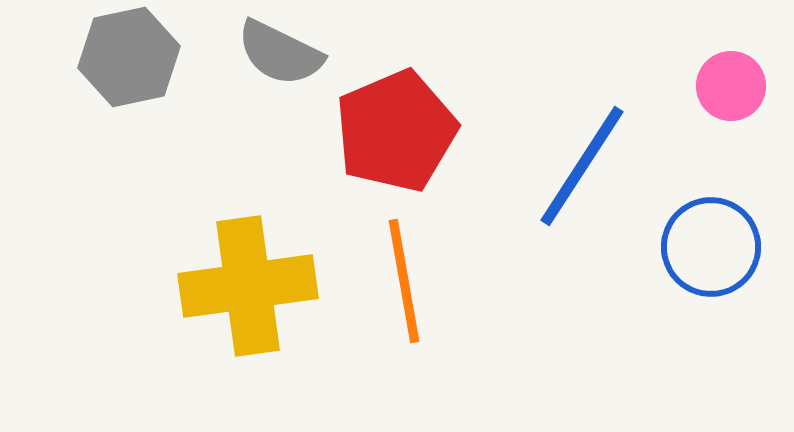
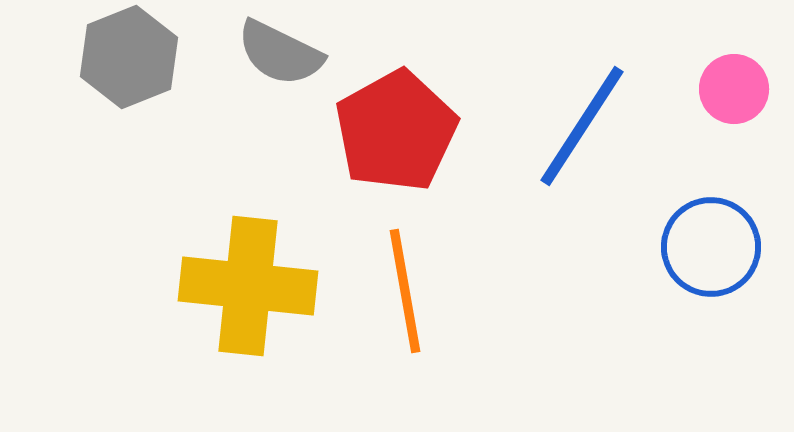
gray hexagon: rotated 10 degrees counterclockwise
pink circle: moved 3 px right, 3 px down
red pentagon: rotated 6 degrees counterclockwise
blue line: moved 40 px up
orange line: moved 1 px right, 10 px down
yellow cross: rotated 14 degrees clockwise
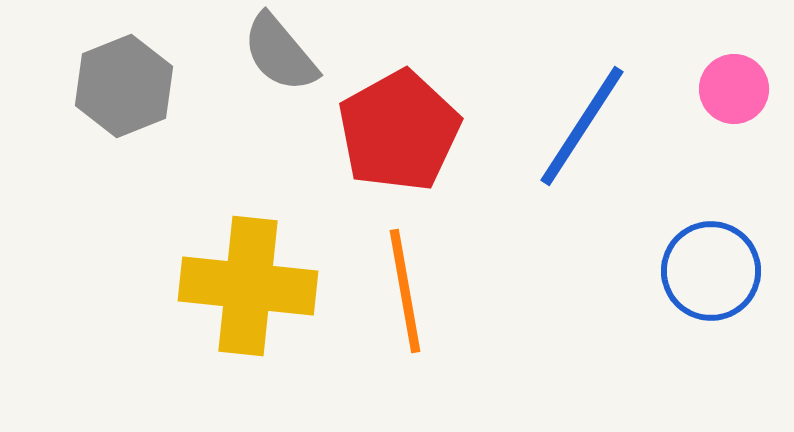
gray semicircle: rotated 24 degrees clockwise
gray hexagon: moved 5 px left, 29 px down
red pentagon: moved 3 px right
blue circle: moved 24 px down
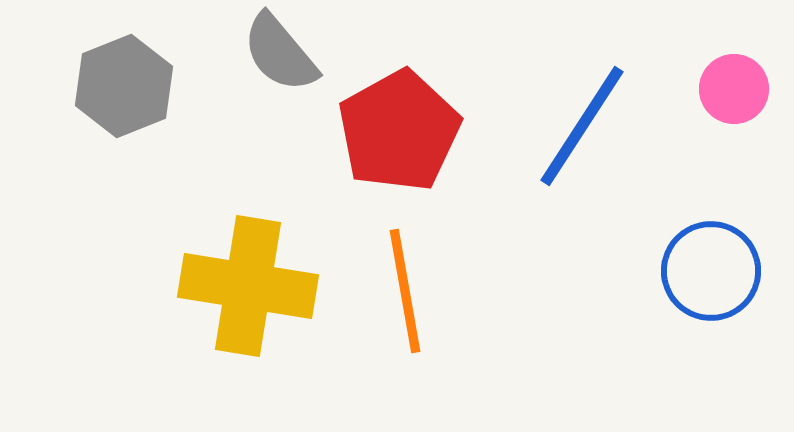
yellow cross: rotated 3 degrees clockwise
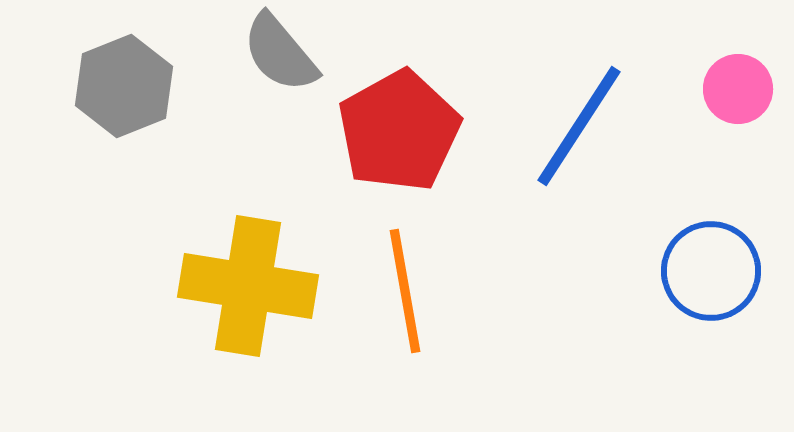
pink circle: moved 4 px right
blue line: moved 3 px left
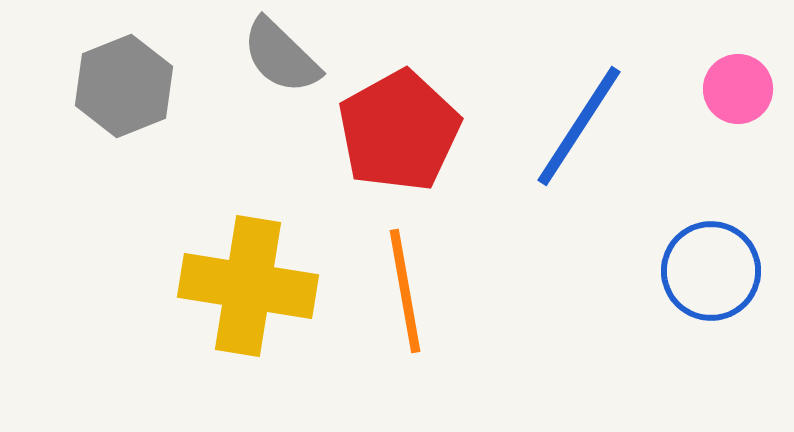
gray semicircle: moved 1 px right, 3 px down; rotated 6 degrees counterclockwise
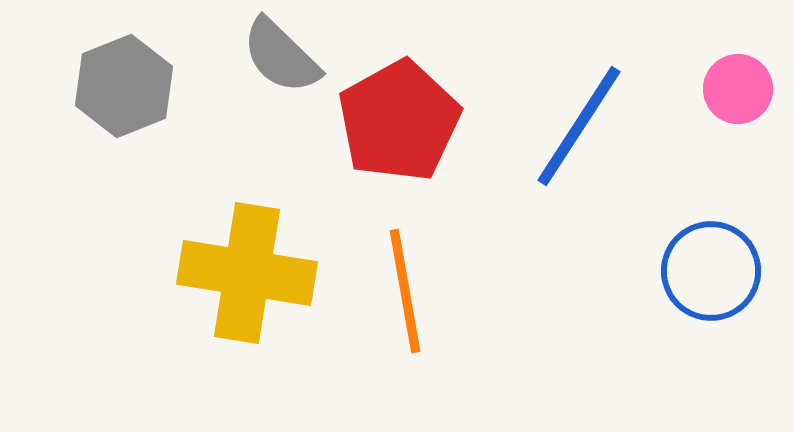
red pentagon: moved 10 px up
yellow cross: moved 1 px left, 13 px up
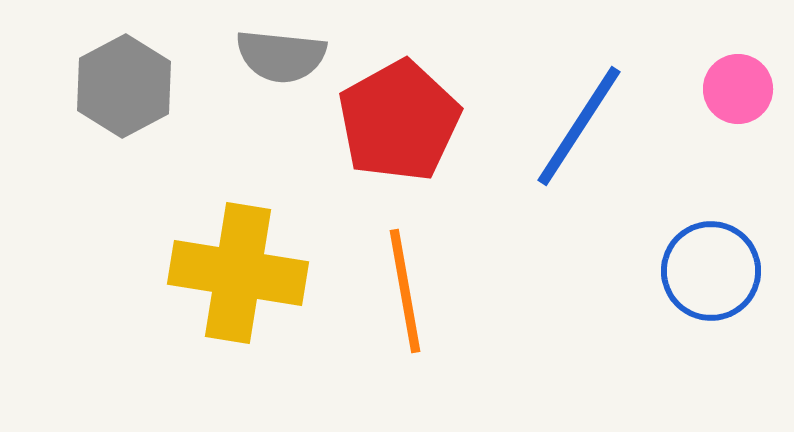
gray semicircle: rotated 38 degrees counterclockwise
gray hexagon: rotated 6 degrees counterclockwise
yellow cross: moved 9 px left
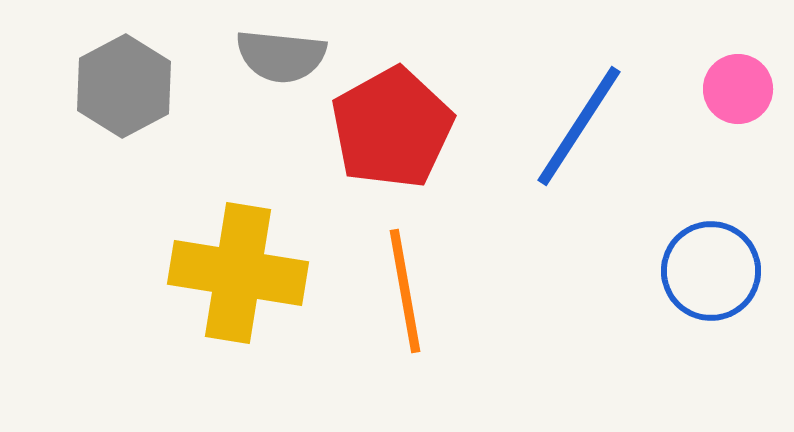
red pentagon: moved 7 px left, 7 px down
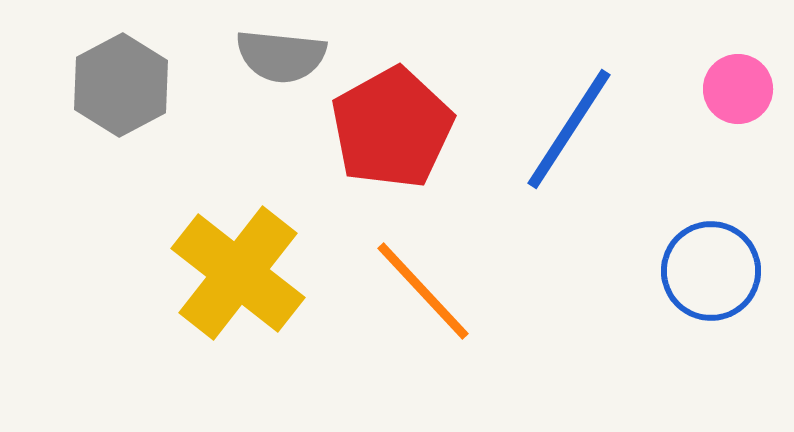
gray hexagon: moved 3 px left, 1 px up
blue line: moved 10 px left, 3 px down
yellow cross: rotated 29 degrees clockwise
orange line: moved 18 px right; rotated 33 degrees counterclockwise
